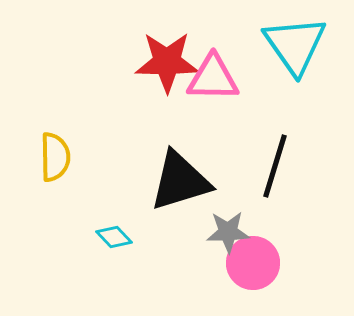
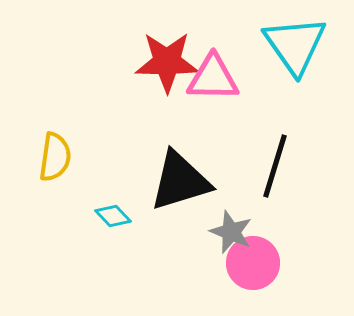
yellow semicircle: rotated 9 degrees clockwise
gray star: moved 3 px right; rotated 24 degrees clockwise
cyan diamond: moved 1 px left, 21 px up
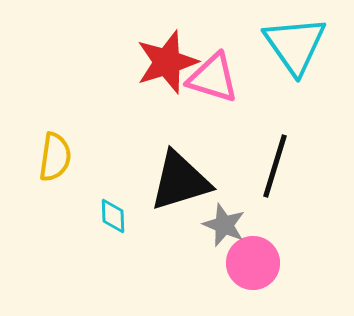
red star: rotated 18 degrees counterclockwise
pink triangle: rotated 16 degrees clockwise
cyan diamond: rotated 42 degrees clockwise
gray star: moved 7 px left, 7 px up
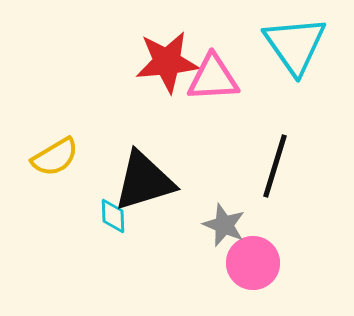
red star: rotated 12 degrees clockwise
pink triangle: rotated 20 degrees counterclockwise
yellow semicircle: rotated 51 degrees clockwise
black triangle: moved 36 px left
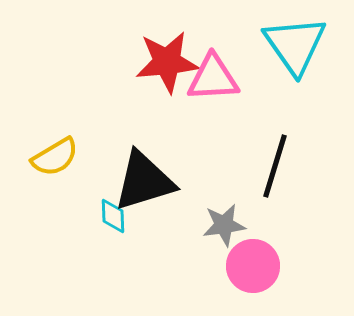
gray star: rotated 30 degrees counterclockwise
pink circle: moved 3 px down
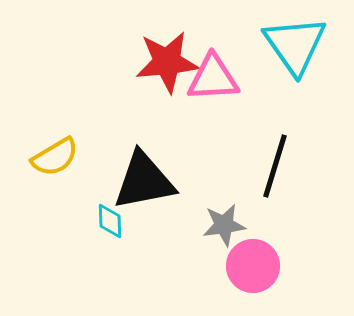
black triangle: rotated 6 degrees clockwise
cyan diamond: moved 3 px left, 5 px down
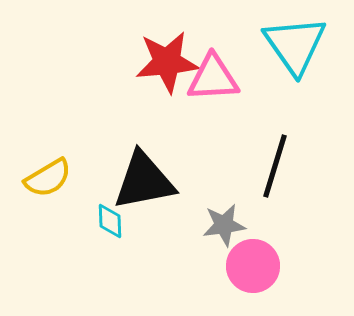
yellow semicircle: moved 7 px left, 21 px down
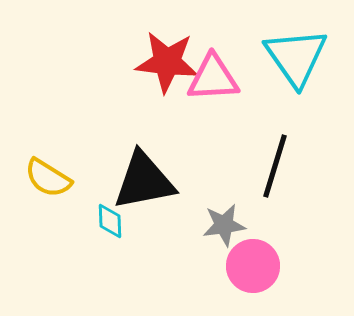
cyan triangle: moved 1 px right, 12 px down
red star: rotated 12 degrees clockwise
yellow semicircle: rotated 63 degrees clockwise
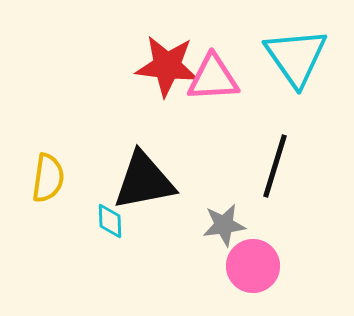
red star: moved 4 px down
yellow semicircle: rotated 114 degrees counterclockwise
